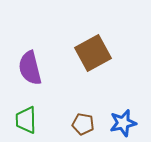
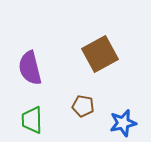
brown square: moved 7 px right, 1 px down
green trapezoid: moved 6 px right
brown pentagon: moved 18 px up
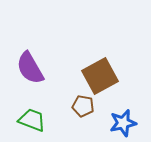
brown square: moved 22 px down
purple semicircle: rotated 16 degrees counterclockwise
green trapezoid: rotated 112 degrees clockwise
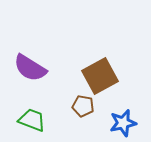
purple semicircle: rotated 28 degrees counterclockwise
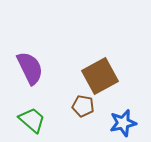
purple semicircle: rotated 148 degrees counterclockwise
green trapezoid: rotated 20 degrees clockwise
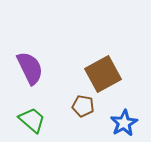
brown square: moved 3 px right, 2 px up
blue star: moved 1 px right; rotated 16 degrees counterclockwise
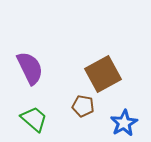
green trapezoid: moved 2 px right, 1 px up
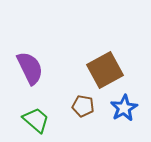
brown square: moved 2 px right, 4 px up
green trapezoid: moved 2 px right, 1 px down
blue star: moved 15 px up
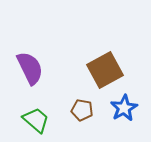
brown pentagon: moved 1 px left, 4 px down
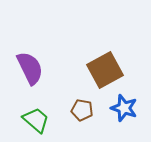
blue star: rotated 24 degrees counterclockwise
